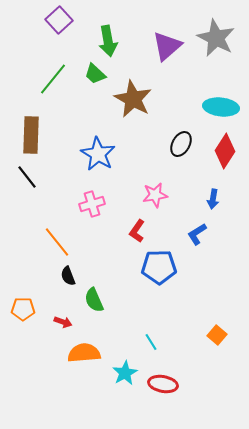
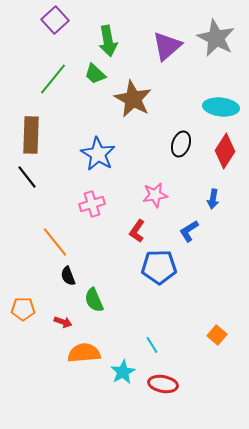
purple square: moved 4 px left
black ellipse: rotated 10 degrees counterclockwise
blue L-shape: moved 8 px left, 3 px up
orange line: moved 2 px left
cyan line: moved 1 px right, 3 px down
cyan star: moved 2 px left, 1 px up
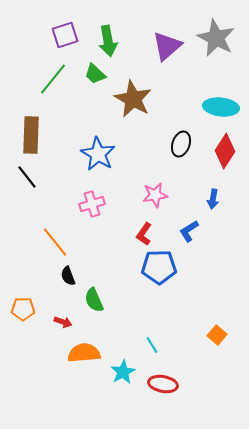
purple square: moved 10 px right, 15 px down; rotated 24 degrees clockwise
red L-shape: moved 7 px right, 3 px down
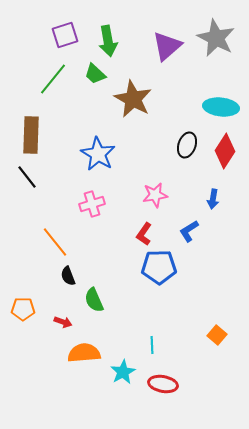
black ellipse: moved 6 px right, 1 px down
cyan line: rotated 30 degrees clockwise
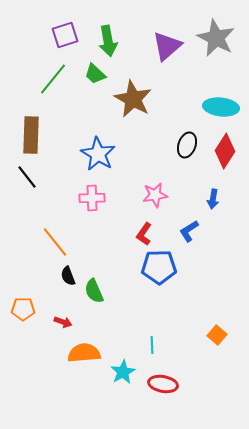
pink cross: moved 6 px up; rotated 15 degrees clockwise
green semicircle: moved 9 px up
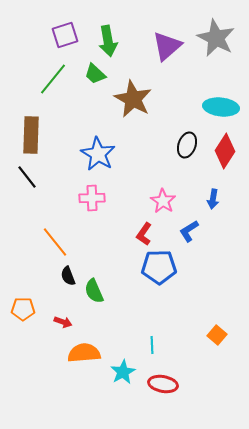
pink star: moved 8 px right, 6 px down; rotated 30 degrees counterclockwise
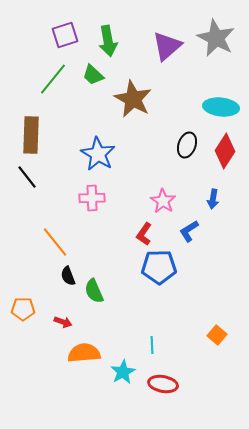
green trapezoid: moved 2 px left, 1 px down
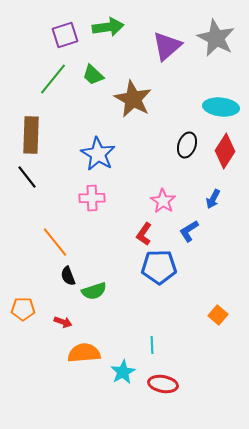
green arrow: moved 14 px up; rotated 88 degrees counterclockwise
blue arrow: rotated 18 degrees clockwise
green semicircle: rotated 85 degrees counterclockwise
orange square: moved 1 px right, 20 px up
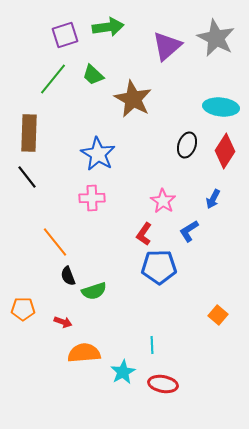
brown rectangle: moved 2 px left, 2 px up
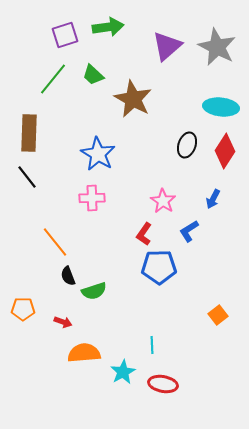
gray star: moved 1 px right, 9 px down
orange square: rotated 12 degrees clockwise
